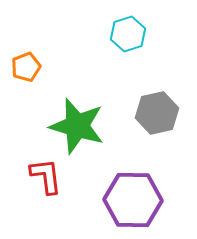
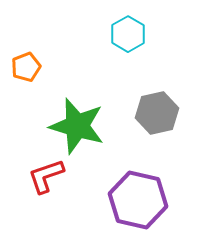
cyan hexagon: rotated 12 degrees counterclockwise
red L-shape: rotated 102 degrees counterclockwise
purple hexagon: moved 5 px right; rotated 12 degrees clockwise
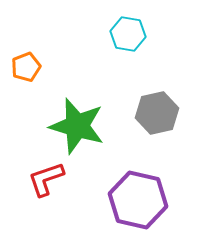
cyan hexagon: rotated 20 degrees counterclockwise
red L-shape: moved 3 px down
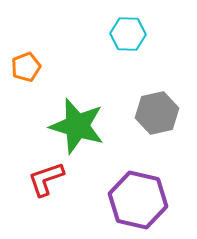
cyan hexagon: rotated 8 degrees counterclockwise
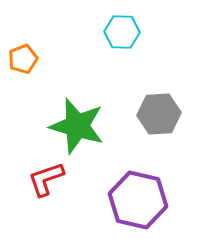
cyan hexagon: moved 6 px left, 2 px up
orange pentagon: moved 3 px left, 8 px up
gray hexagon: moved 2 px right, 1 px down; rotated 9 degrees clockwise
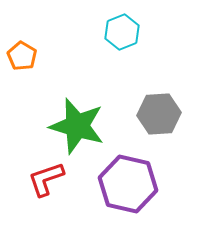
cyan hexagon: rotated 24 degrees counterclockwise
orange pentagon: moved 1 px left, 3 px up; rotated 20 degrees counterclockwise
purple hexagon: moved 10 px left, 16 px up
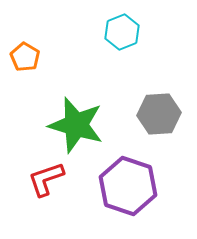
orange pentagon: moved 3 px right, 1 px down
green star: moved 1 px left, 1 px up
purple hexagon: moved 2 px down; rotated 6 degrees clockwise
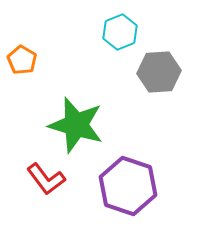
cyan hexagon: moved 2 px left
orange pentagon: moved 3 px left, 3 px down
gray hexagon: moved 42 px up
red L-shape: rotated 108 degrees counterclockwise
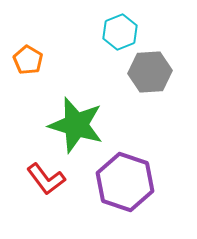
orange pentagon: moved 6 px right
gray hexagon: moved 9 px left
purple hexagon: moved 3 px left, 4 px up
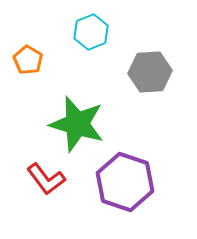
cyan hexagon: moved 29 px left
green star: moved 1 px right, 1 px up
